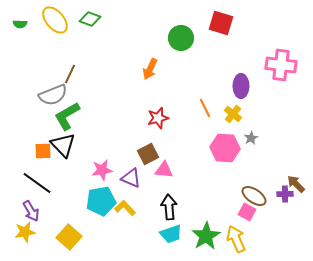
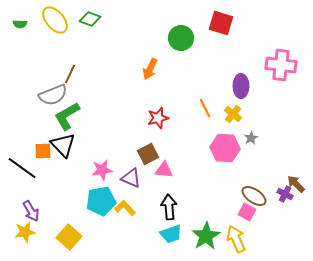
black line: moved 15 px left, 15 px up
purple cross: rotated 28 degrees clockwise
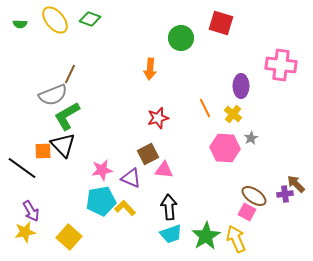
orange arrow: rotated 20 degrees counterclockwise
purple cross: rotated 35 degrees counterclockwise
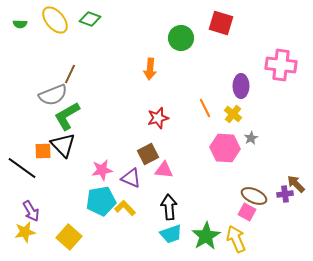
brown ellipse: rotated 10 degrees counterclockwise
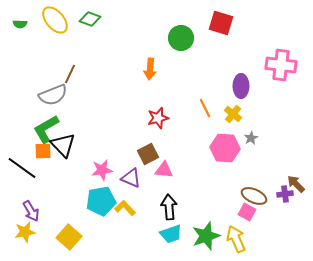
green L-shape: moved 21 px left, 13 px down
green star: rotated 12 degrees clockwise
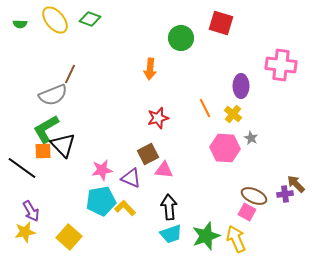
gray star: rotated 16 degrees counterclockwise
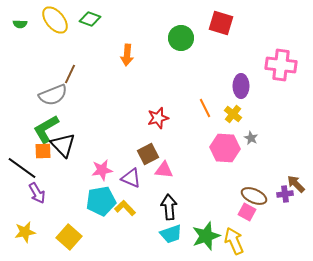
orange arrow: moved 23 px left, 14 px up
purple arrow: moved 6 px right, 18 px up
yellow arrow: moved 2 px left, 2 px down
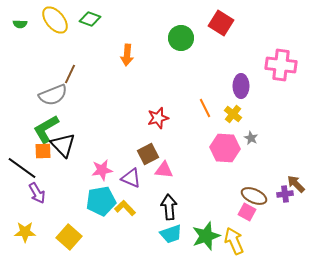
red square: rotated 15 degrees clockwise
yellow star: rotated 10 degrees clockwise
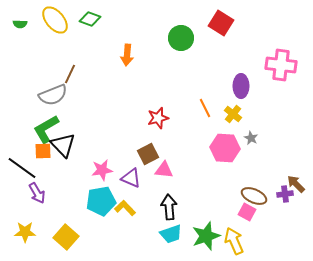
yellow square: moved 3 px left
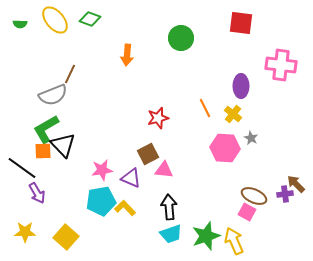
red square: moved 20 px right; rotated 25 degrees counterclockwise
